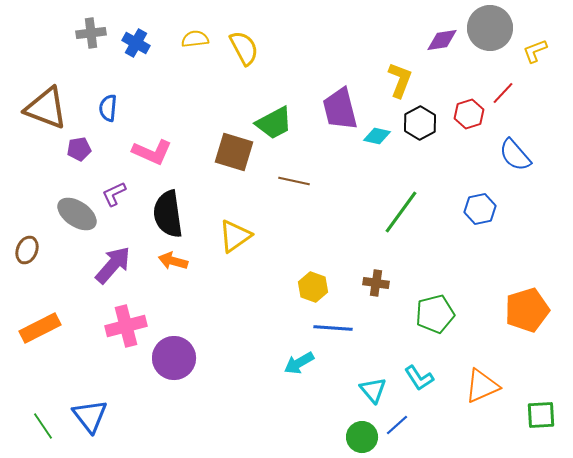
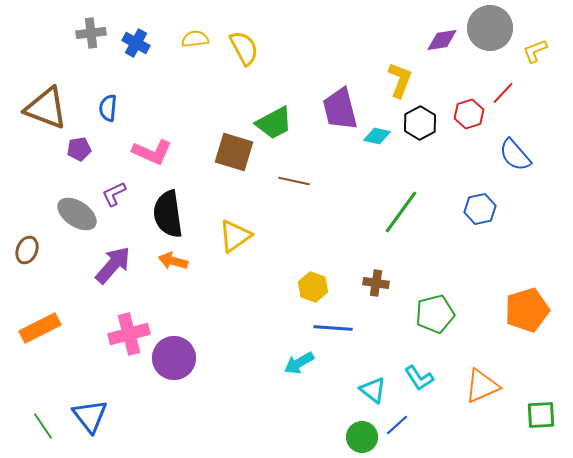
pink cross at (126, 326): moved 3 px right, 8 px down
cyan triangle at (373, 390): rotated 12 degrees counterclockwise
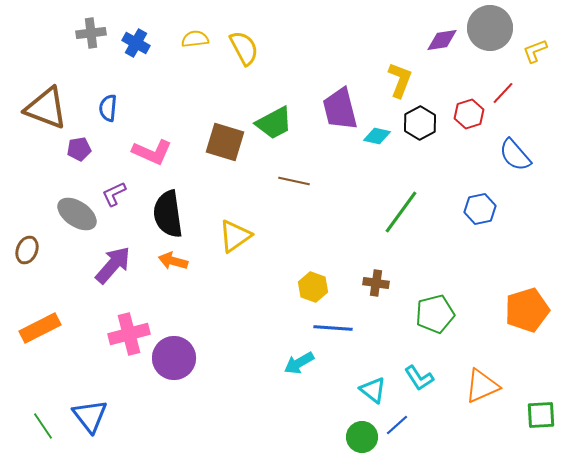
brown square at (234, 152): moved 9 px left, 10 px up
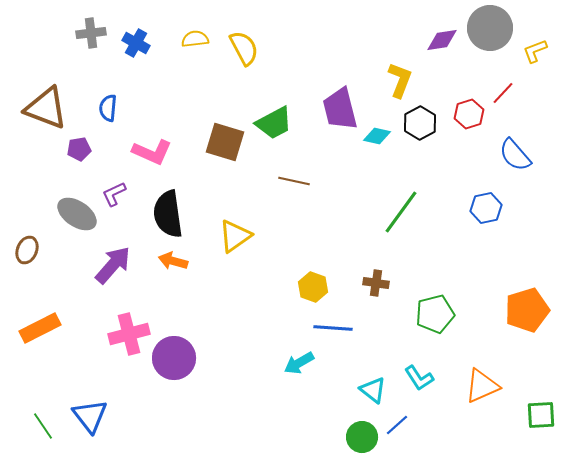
blue hexagon at (480, 209): moved 6 px right, 1 px up
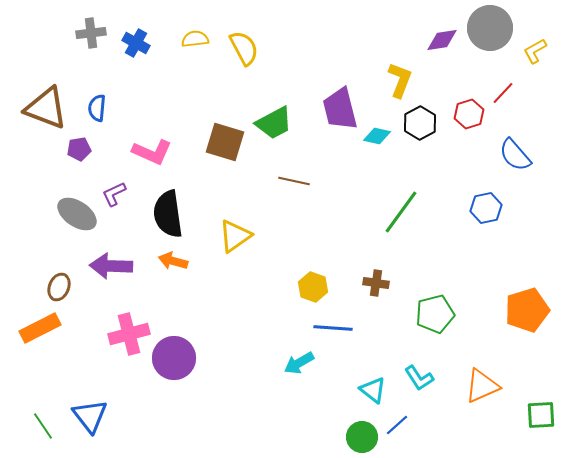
yellow L-shape at (535, 51): rotated 8 degrees counterclockwise
blue semicircle at (108, 108): moved 11 px left
brown ellipse at (27, 250): moved 32 px right, 37 px down
purple arrow at (113, 265): moved 2 px left, 1 px down; rotated 129 degrees counterclockwise
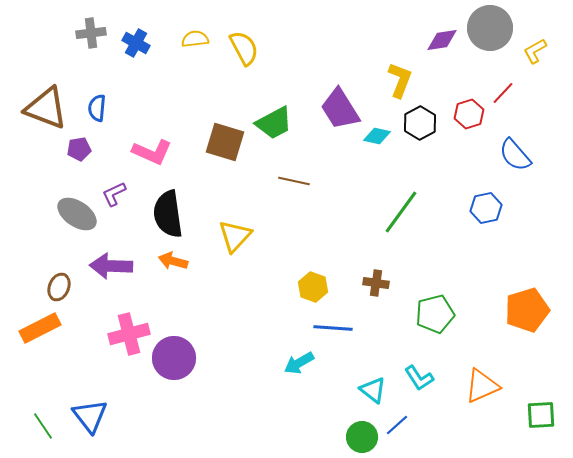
purple trapezoid at (340, 109): rotated 18 degrees counterclockwise
yellow triangle at (235, 236): rotated 12 degrees counterclockwise
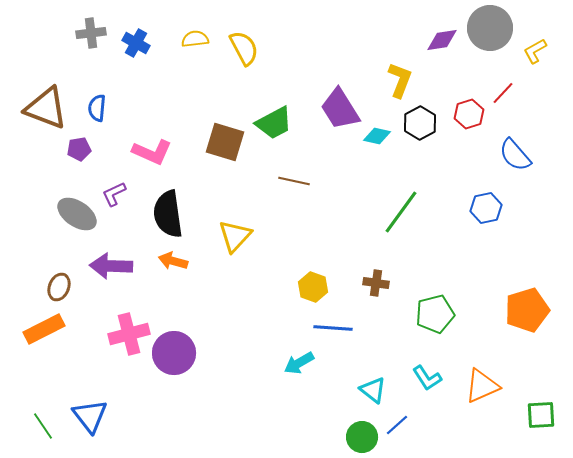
orange rectangle at (40, 328): moved 4 px right, 1 px down
purple circle at (174, 358): moved 5 px up
cyan L-shape at (419, 378): moved 8 px right
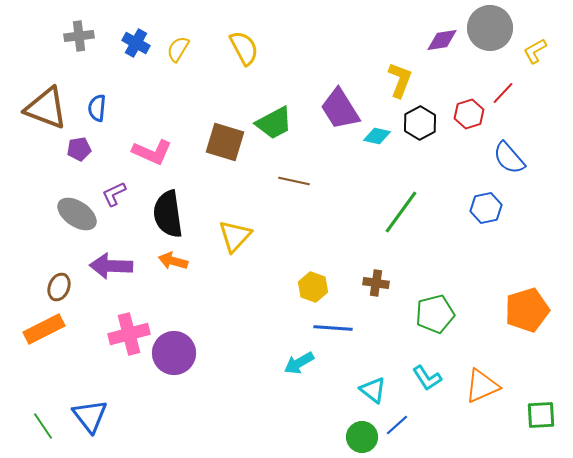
gray cross at (91, 33): moved 12 px left, 3 px down
yellow semicircle at (195, 39): moved 17 px left, 10 px down; rotated 52 degrees counterclockwise
blue semicircle at (515, 155): moved 6 px left, 3 px down
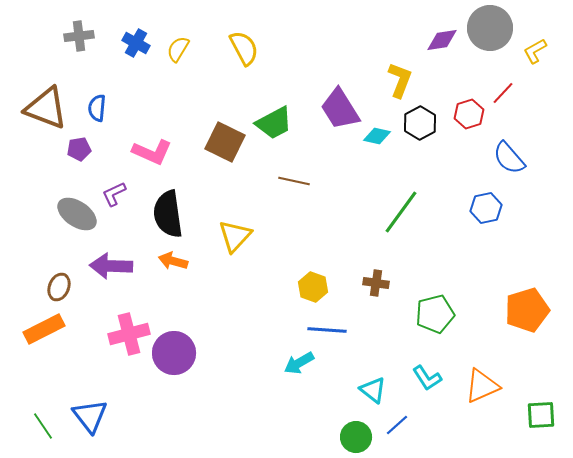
brown square at (225, 142): rotated 9 degrees clockwise
blue line at (333, 328): moved 6 px left, 2 px down
green circle at (362, 437): moved 6 px left
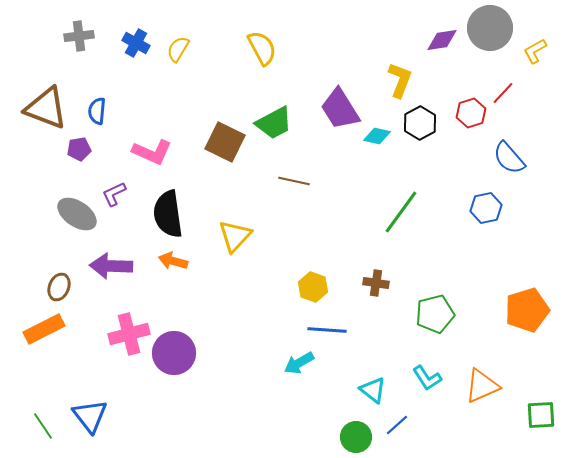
yellow semicircle at (244, 48): moved 18 px right
blue semicircle at (97, 108): moved 3 px down
red hexagon at (469, 114): moved 2 px right, 1 px up
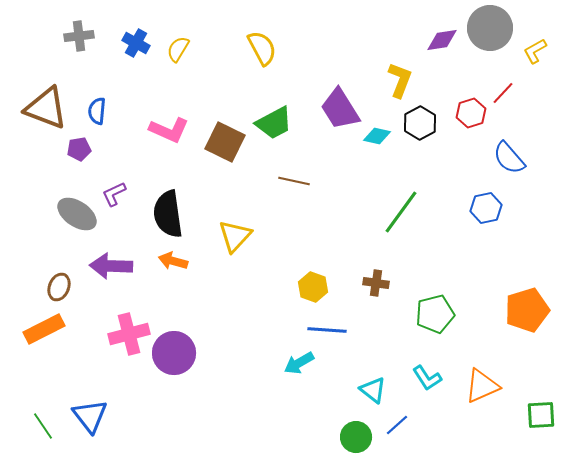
pink L-shape at (152, 152): moved 17 px right, 22 px up
